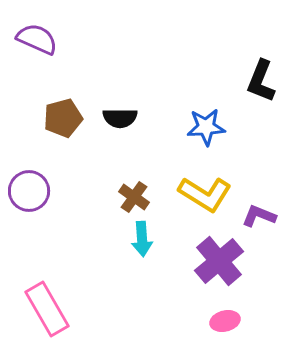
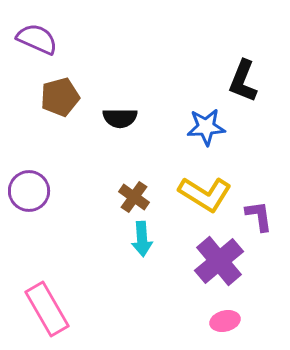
black L-shape: moved 18 px left
brown pentagon: moved 3 px left, 21 px up
purple L-shape: rotated 60 degrees clockwise
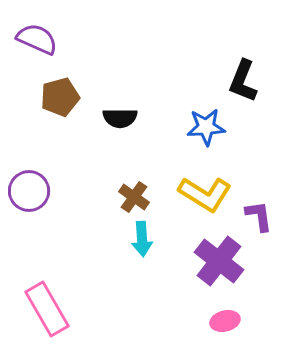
purple cross: rotated 12 degrees counterclockwise
